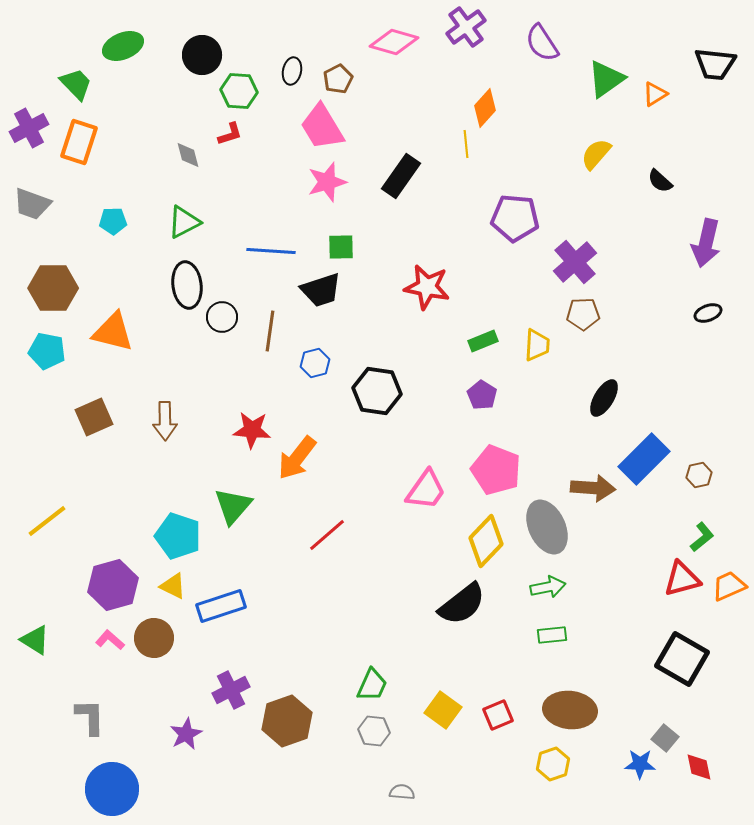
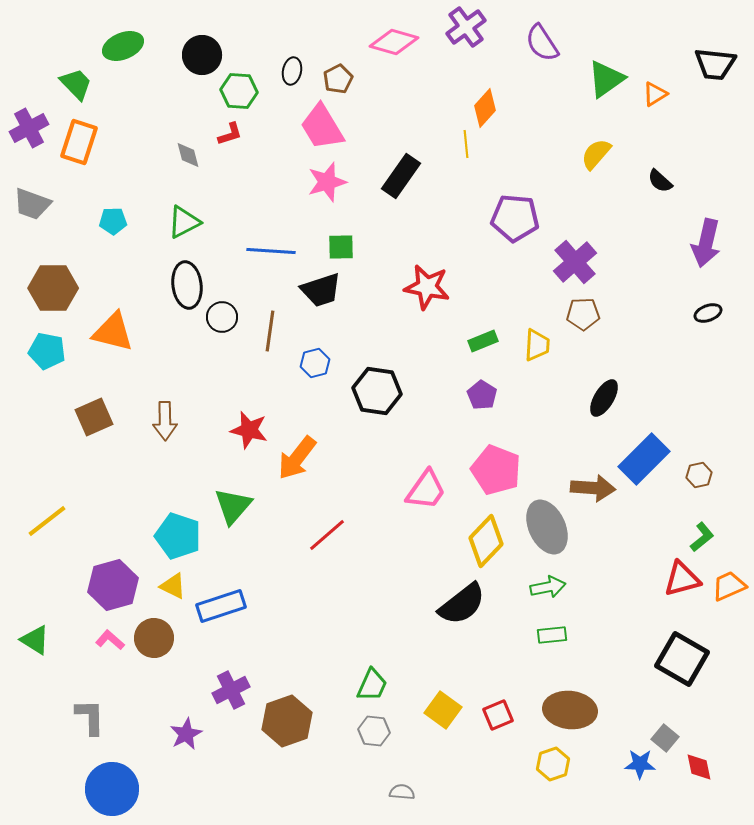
red star at (252, 430): moved 3 px left; rotated 9 degrees clockwise
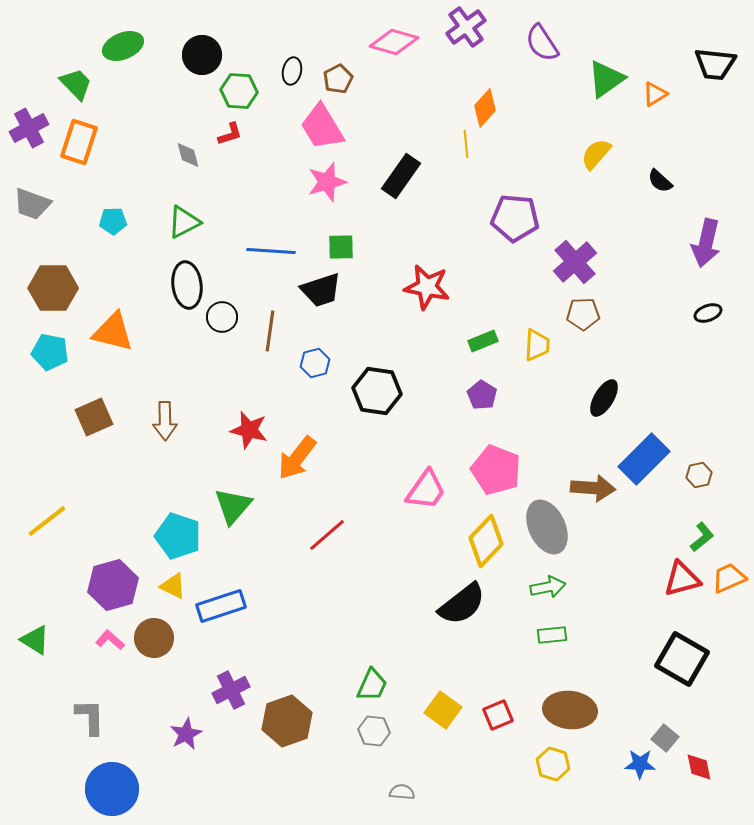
cyan pentagon at (47, 351): moved 3 px right, 1 px down
orange trapezoid at (729, 586): moved 8 px up
yellow hexagon at (553, 764): rotated 24 degrees counterclockwise
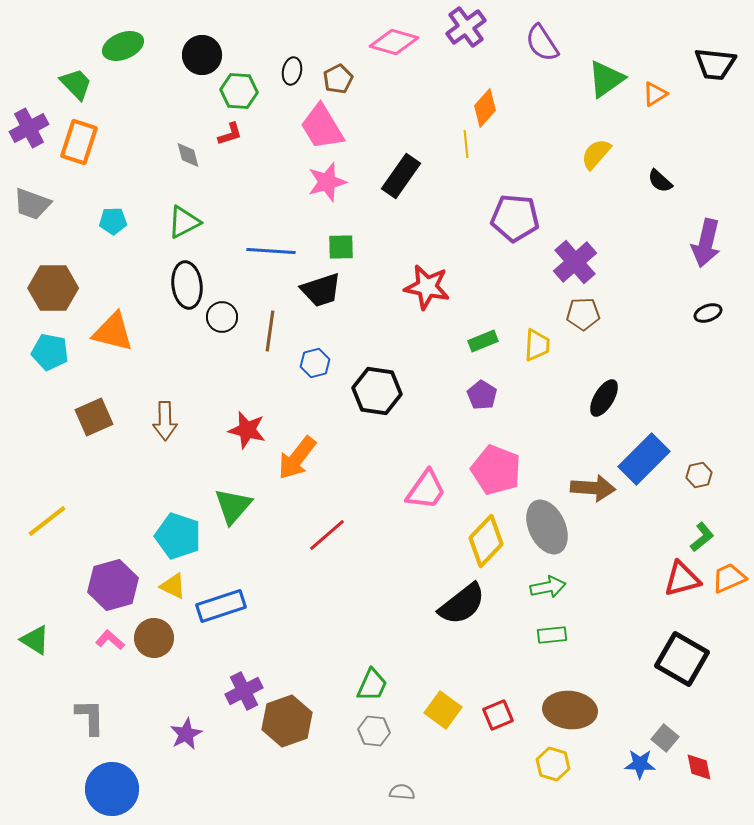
red star at (249, 430): moved 2 px left
purple cross at (231, 690): moved 13 px right, 1 px down
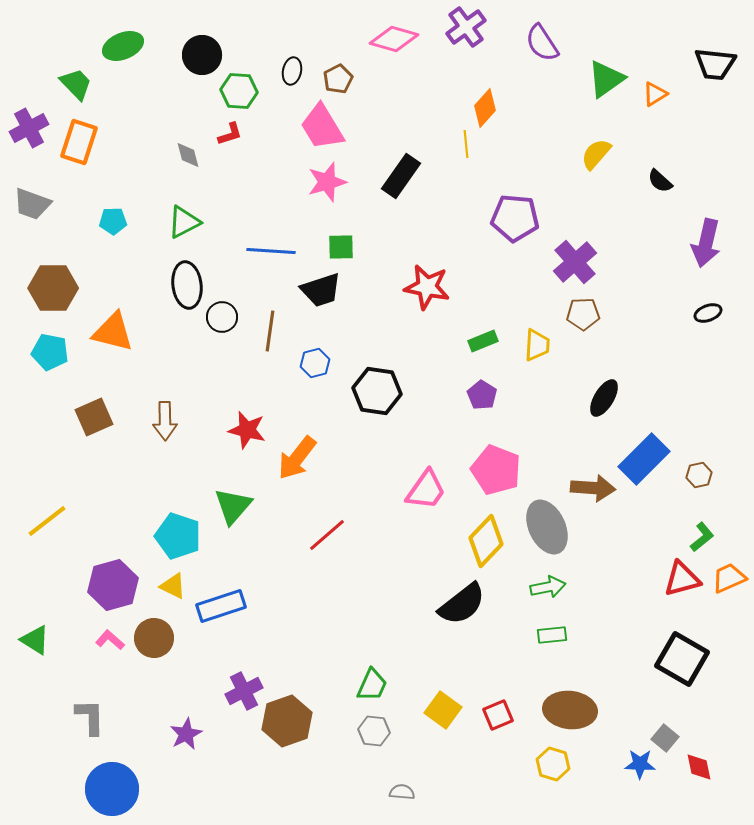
pink diamond at (394, 42): moved 3 px up
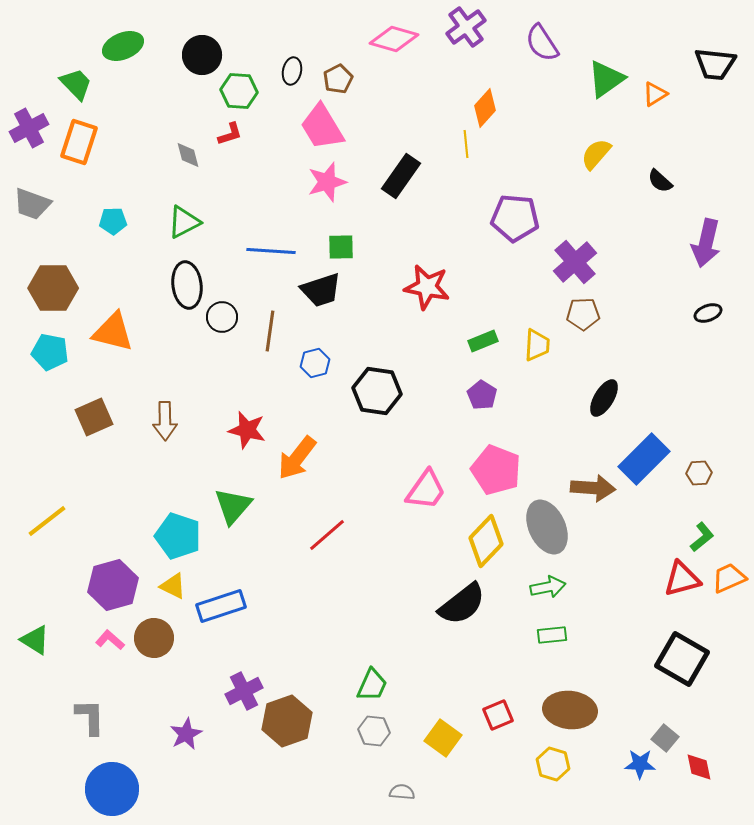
brown hexagon at (699, 475): moved 2 px up; rotated 10 degrees clockwise
yellow square at (443, 710): moved 28 px down
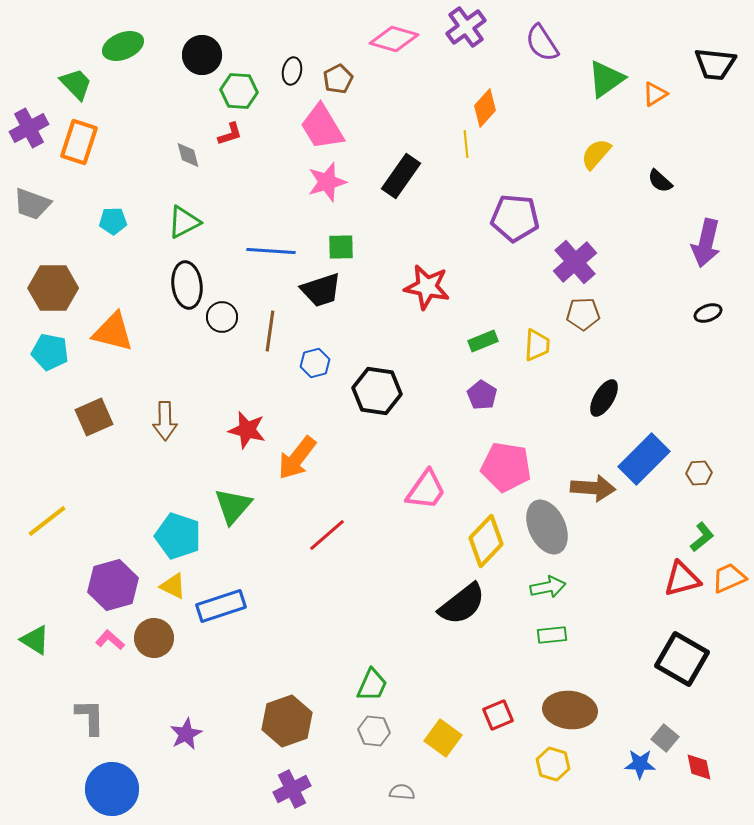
pink pentagon at (496, 470): moved 10 px right, 3 px up; rotated 12 degrees counterclockwise
purple cross at (244, 691): moved 48 px right, 98 px down
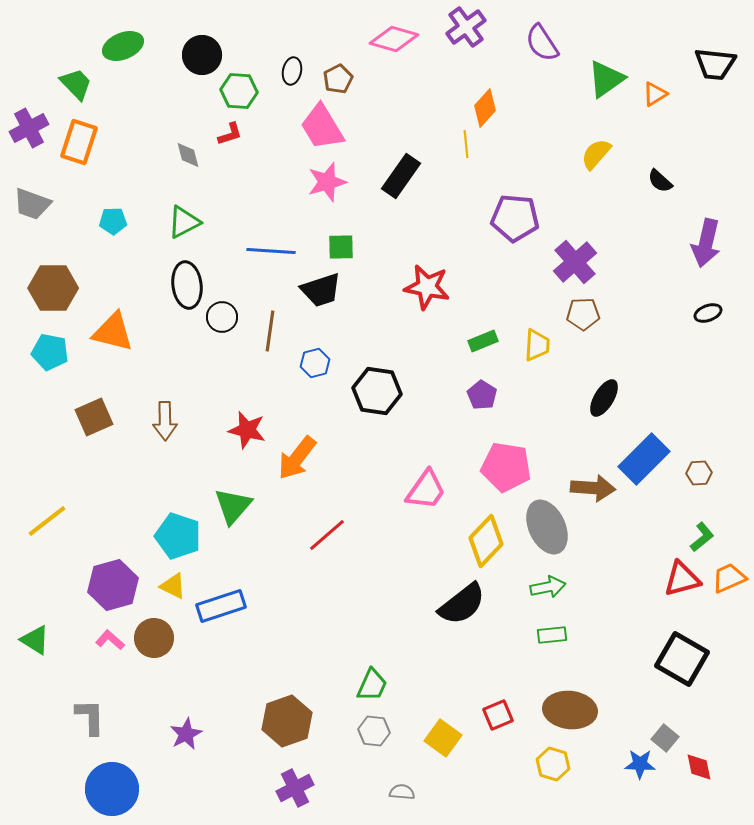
purple cross at (292, 789): moved 3 px right, 1 px up
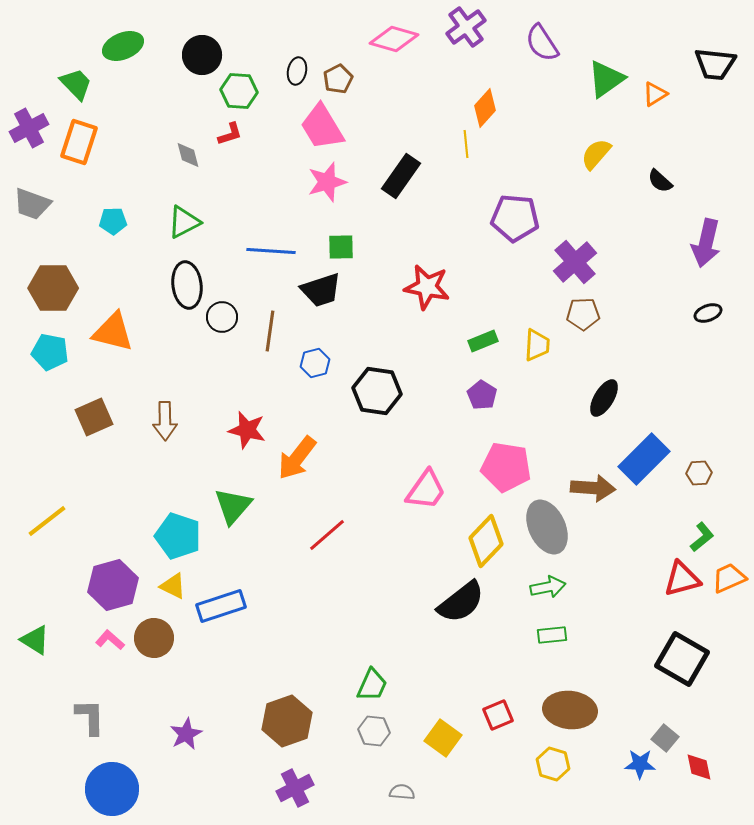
black ellipse at (292, 71): moved 5 px right
black semicircle at (462, 604): moved 1 px left, 2 px up
